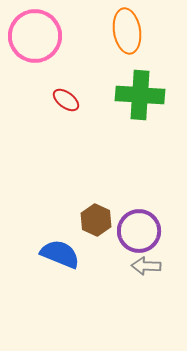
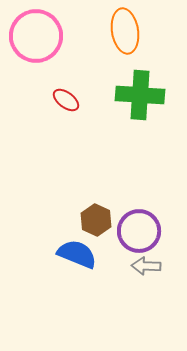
orange ellipse: moved 2 px left
pink circle: moved 1 px right
blue semicircle: moved 17 px right
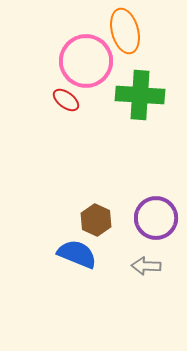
orange ellipse: rotated 6 degrees counterclockwise
pink circle: moved 50 px right, 25 px down
purple circle: moved 17 px right, 13 px up
